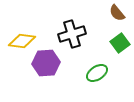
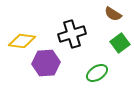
brown semicircle: moved 4 px left, 1 px down; rotated 18 degrees counterclockwise
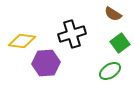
green ellipse: moved 13 px right, 2 px up
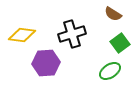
yellow diamond: moved 6 px up
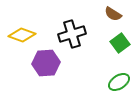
yellow diamond: rotated 12 degrees clockwise
green ellipse: moved 9 px right, 11 px down
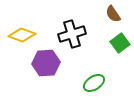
brown semicircle: rotated 24 degrees clockwise
green ellipse: moved 25 px left, 1 px down
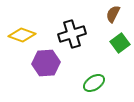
brown semicircle: rotated 60 degrees clockwise
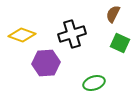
green square: rotated 30 degrees counterclockwise
green ellipse: rotated 15 degrees clockwise
